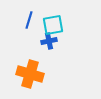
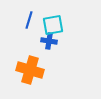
blue cross: rotated 21 degrees clockwise
orange cross: moved 4 px up
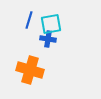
cyan square: moved 2 px left, 1 px up
blue cross: moved 1 px left, 2 px up
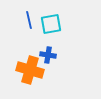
blue line: rotated 30 degrees counterclockwise
blue cross: moved 16 px down
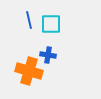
cyan square: rotated 10 degrees clockwise
orange cross: moved 1 px left, 1 px down
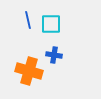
blue line: moved 1 px left
blue cross: moved 6 px right
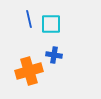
blue line: moved 1 px right, 1 px up
orange cross: rotated 32 degrees counterclockwise
